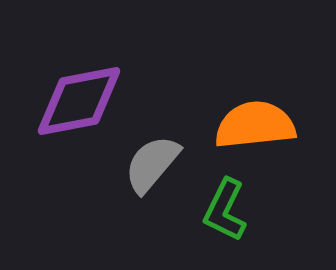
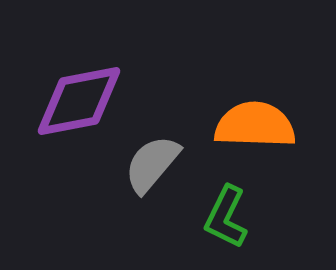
orange semicircle: rotated 8 degrees clockwise
green L-shape: moved 1 px right, 7 px down
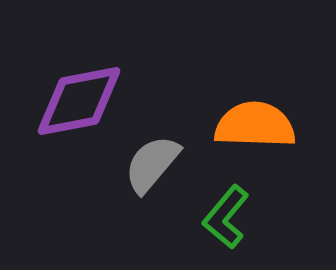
green L-shape: rotated 14 degrees clockwise
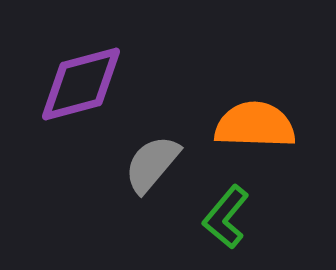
purple diamond: moved 2 px right, 17 px up; rotated 4 degrees counterclockwise
